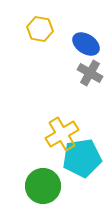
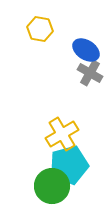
blue ellipse: moved 6 px down
cyan pentagon: moved 13 px left, 7 px down; rotated 6 degrees counterclockwise
green circle: moved 9 px right
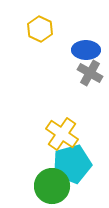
yellow hexagon: rotated 15 degrees clockwise
blue ellipse: rotated 32 degrees counterclockwise
yellow cross: rotated 24 degrees counterclockwise
cyan pentagon: moved 3 px right, 1 px up
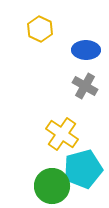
gray cross: moved 5 px left, 13 px down
cyan pentagon: moved 11 px right, 5 px down
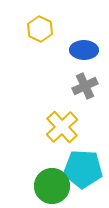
blue ellipse: moved 2 px left
gray cross: rotated 35 degrees clockwise
yellow cross: moved 7 px up; rotated 12 degrees clockwise
cyan pentagon: rotated 18 degrees clockwise
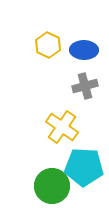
yellow hexagon: moved 8 px right, 16 px down
gray cross: rotated 10 degrees clockwise
yellow cross: rotated 12 degrees counterclockwise
cyan pentagon: moved 1 px right, 2 px up
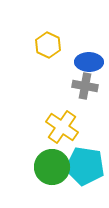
blue ellipse: moved 5 px right, 12 px down
gray cross: rotated 25 degrees clockwise
cyan pentagon: moved 1 px right, 1 px up; rotated 6 degrees clockwise
green circle: moved 19 px up
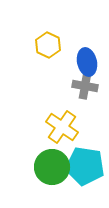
blue ellipse: moved 2 px left; rotated 76 degrees clockwise
